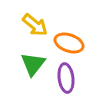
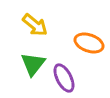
orange ellipse: moved 20 px right
purple ellipse: moved 2 px left; rotated 20 degrees counterclockwise
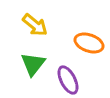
purple ellipse: moved 4 px right, 2 px down
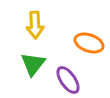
yellow arrow: rotated 48 degrees clockwise
purple ellipse: rotated 8 degrees counterclockwise
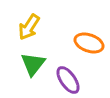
yellow arrow: moved 6 px left, 2 px down; rotated 36 degrees clockwise
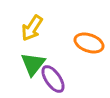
yellow arrow: moved 3 px right, 1 px down
purple ellipse: moved 15 px left, 1 px up
